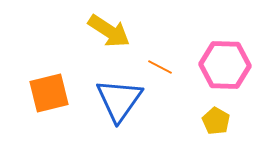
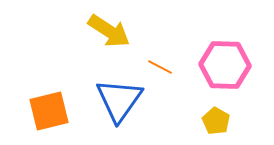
orange square: moved 18 px down
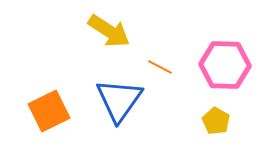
orange square: rotated 12 degrees counterclockwise
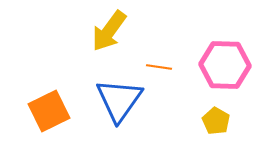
yellow arrow: rotated 93 degrees clockwise
orange line: moved 1 px left; rotated 20 degrees counterclockwise
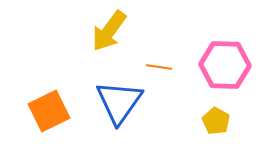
blue triangle: moved 2 px down
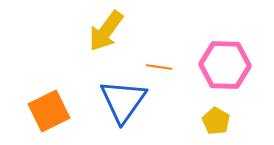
yellow arrow: moved 3 px left
blue triangle: moved 4 px right, 1 px up
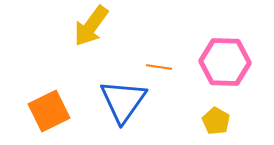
yellow arrow: moved 15 px left, 5 px up
pink hexagon: moved 3 px up
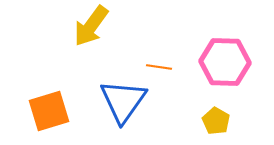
orange square: rotated 9 degrees clockwise
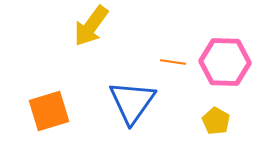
orange line: moved 14 px right, 5 px up
blue triangle: moved 9 px right, 1 px down
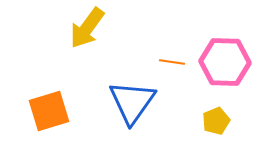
yellow arrow: moved 4 px left, 2 px down
orange line: moved 1 px left
yellow pentagon: rotated 20 degrees clockwise
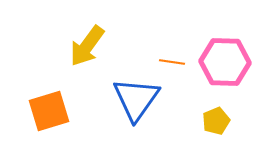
yellow arrow: moved 18 px down
blue triangle: moved 4 px right, 3 px up
